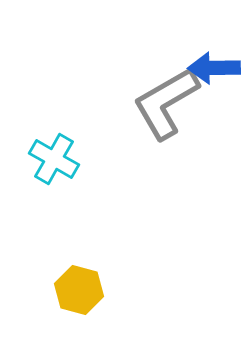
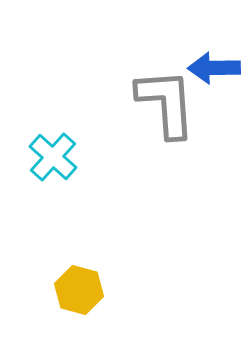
gray L-shape: rotated 116 degrees clockwise
cyan cross: moved 1 px left, 2 px up; rotated 12 degrees clockwise
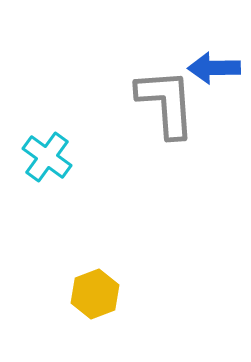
cyan cross: moved 6 px left; rotated 6 degrees counterclockwise
yellow hexagon: moved 16 px right, 4 px down; rotated 24 degrees clockwise
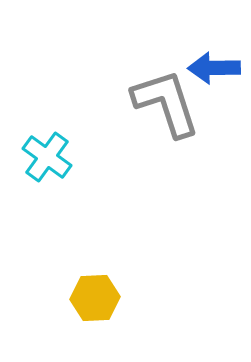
gray L-shape: rotated 14 degrees counterclockwise
yellow hexagon: moved 4 px down; rotated 18 degrees clockwise
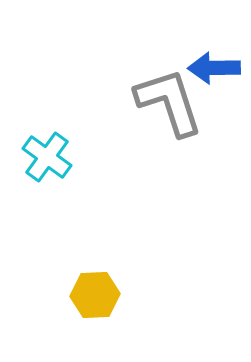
gray L-shape: moved 3 px right, 1 px up
yellow hexagon: moved 3 px up
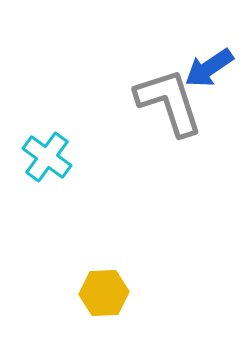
blue arrow: moved 5 px left; rotated 33 degrees counterclockwise
yellow hexagon: moved 9 px right, 2 px up
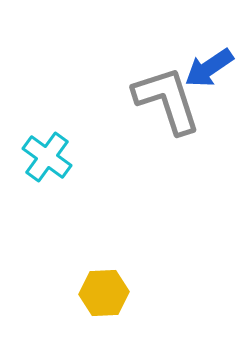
gray L-shape: moved 2 px left, 2 px up
